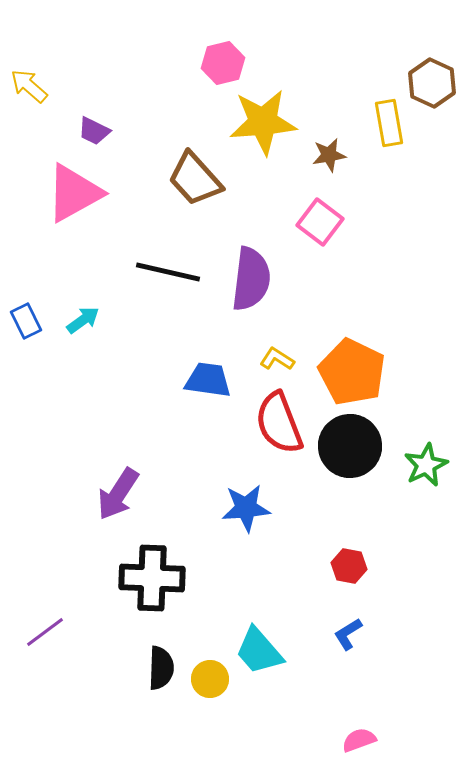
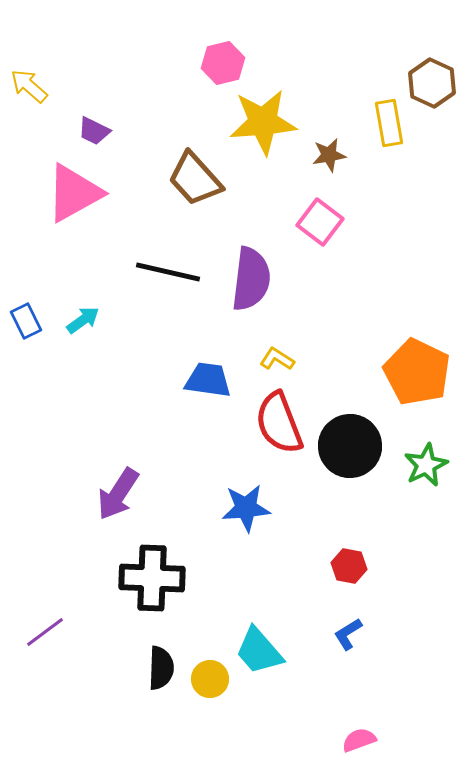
orange pentagon: moved 65 px right
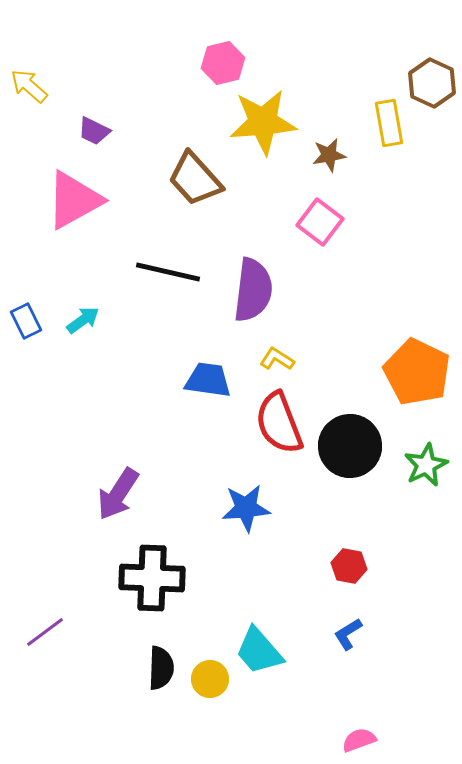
pink triangle: moved 7 px down
purple semicircle: moved 2 px right, 11 px down
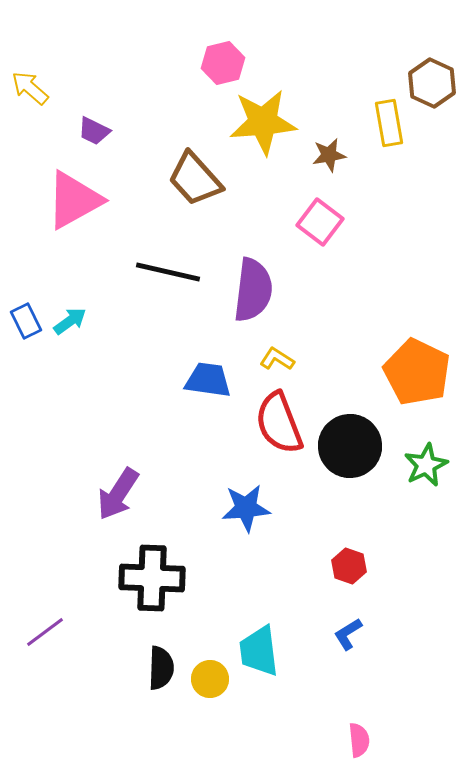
yellow arrow: moved 1 px right, 2 px down
cyan arrow: moved 13 px left, 1 px down
red hexagon: rotated 8 degrees clockwise
cyan trapezoid: rotated 34 degrees clockwise
pink semicircle: rotated 104 degrees clockwise
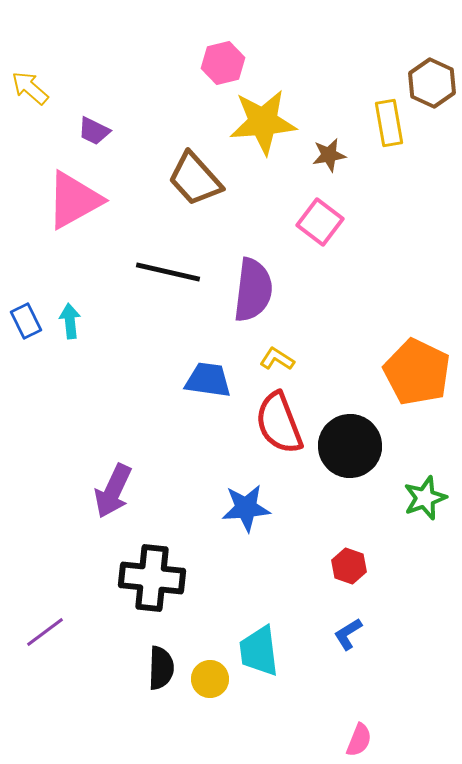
cyan arrow: rotated 60 degrees counterclockwise
green star: moved 1 px left, 33 px down; rotated 6 degrees clockwise
purple arrow: moved 5 px left, 3 px up; rotated 8 degrees counterclockwise
black cross: rotated 4 degrees clockwise
pink semicircle: rotated 28 degrees clockwise
